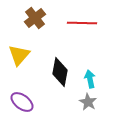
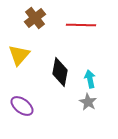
red line: moved 1 px left, 2 px down
purple ellipse: moved 4 px down
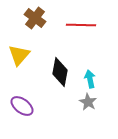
brown cross: rotated 15 degrees counterclockwise
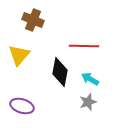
brown cross: moved 2 px left, 2 px down; rotated 15 degrees counterclockwise
red line: moved 3 px right, 21 px down
cyan arrow: rotated 48 degrees counterclockwise
gray star: rotated 24 degrees clockwise
purple ellipse: rotated 20 degrees counterclockwise
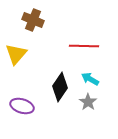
yellow triangle: moved 3 px left, 1 px up
black diamond: moved 15 px down; rotated 24 degrees clockwise
gray star: rotated 18 degrees counterclockwise
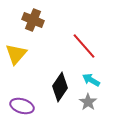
red line: rotated 48 degrees clockwise
cyan arrow: moved 1 px right, 1 px down
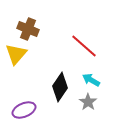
brown cross: moved 5 px left, 9 px down
red line: rotated 8 degrees counterclockwise
purple ellipse: moved 2 px right, 4 px down; rotated 40 degrees counterclockwise
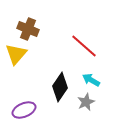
gray star: moved 2 px left; rotated 12 degrees clockwise
